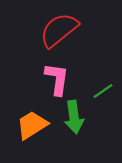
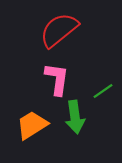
green arrow: moved 1 px right
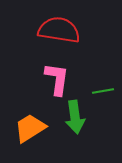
red semicircle: rotated 48 degrees clockwise
green line: rotated 25 degrees clockwise
orange trapezoid: moved 2 px left, 3 px down
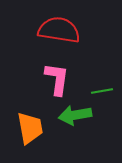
green line: moved 1 px left
green arrow: moved 2 px up; rotated 88 degrees clockwise
orange trapezoid: rotated 112 degrees clockwise
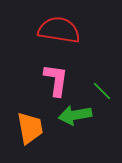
pink L-shape: moved 1 px left, 1 px down
green line: rotated 55 degrees clockwise
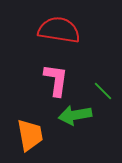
green line: moved 1 px right
orange trapezoid: moved 7 px down
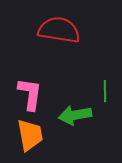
pink L-shape: moved 26 px left, 14 px down
green line: moved 2 px right; rotated 45 degrees clockwise
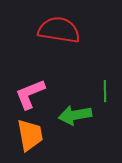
pink L-shape: rotated 120 degrees counterclockwise
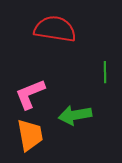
red semicircle: moved 4 px left, 1 px up
green line: moved 19 px up
